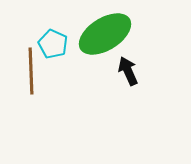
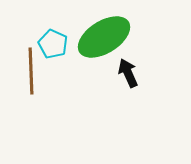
green ellipse: moved 1 px left, 3 px down
black arrow: moved 2 px down
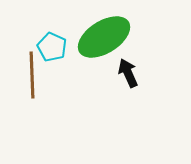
cyan pentagon: moved 1 px left, 3 px down
brown line: moved 1 px right, 4 px down
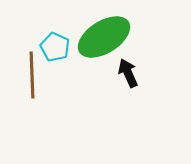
cyan pentagon: moved 3 px right
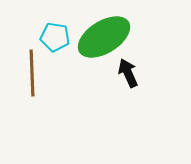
cyan pentagon: moved 10 px up; rotated 16 degrees counterclockwise
brown line: moved 2 px up
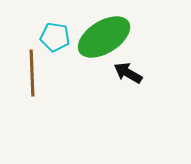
black arrow: rotated 36 degrees counterclockwise
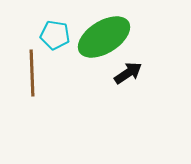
cyan pentagon: moved 2 px up
black arrow: rotated 116 degrees clockwise
